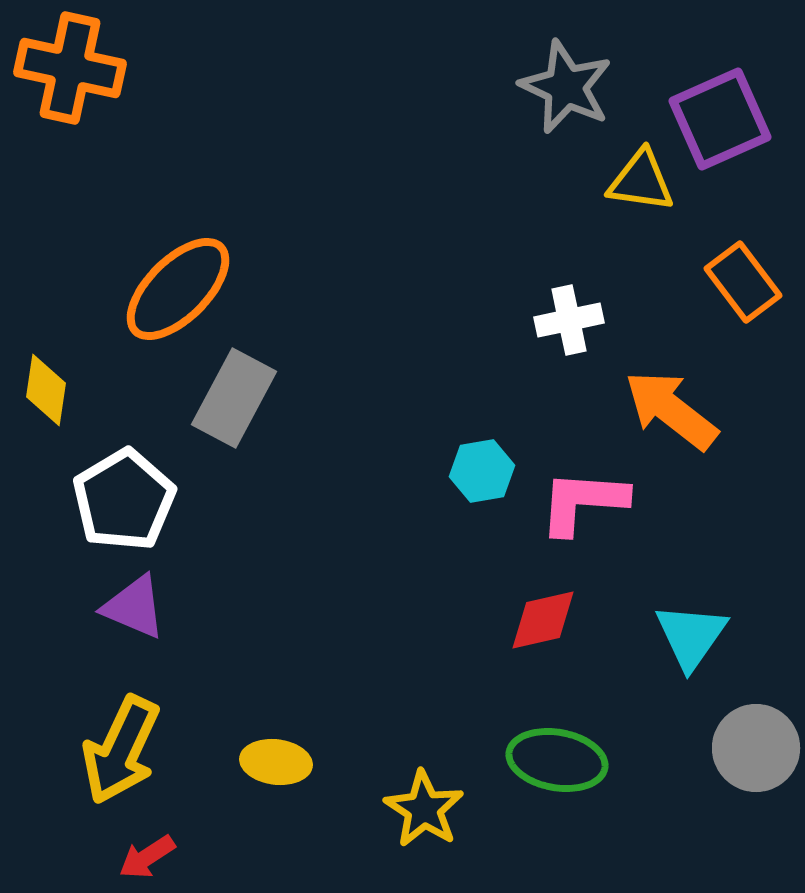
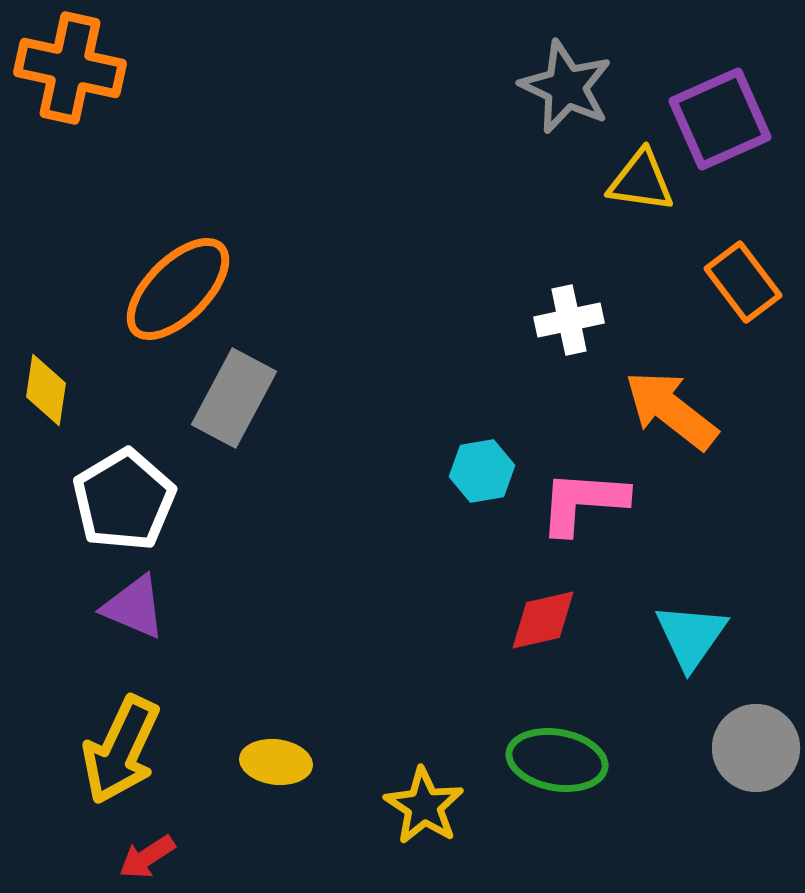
yellow star: moved 3 px up
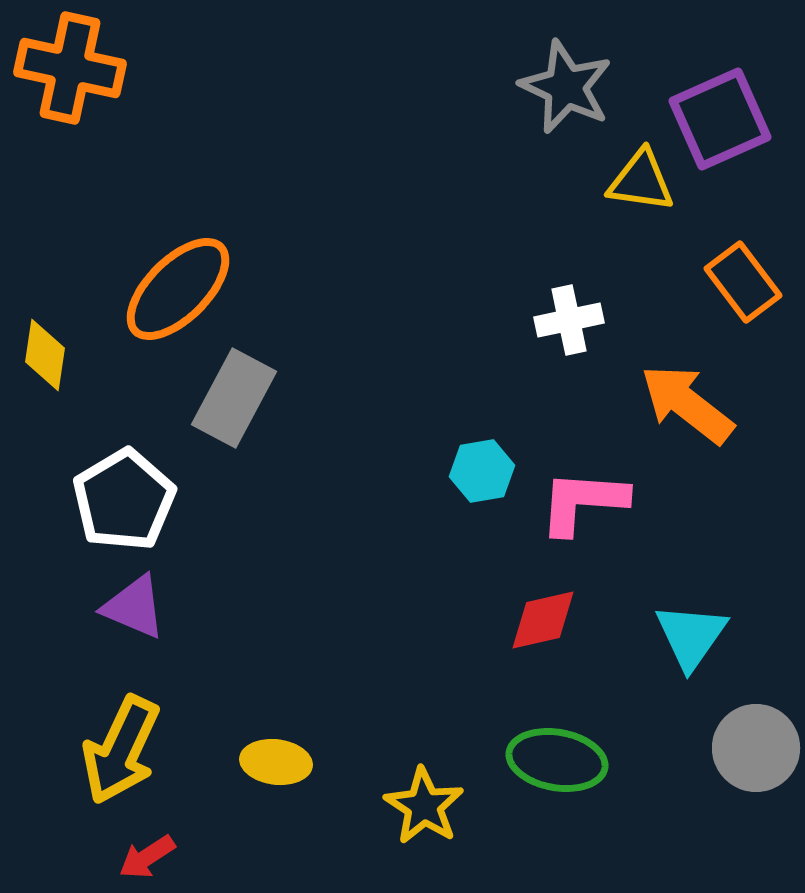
yellow diamond: moved 1 px left, 35 px up
orange arrow: moved 16 px right, 6 px up
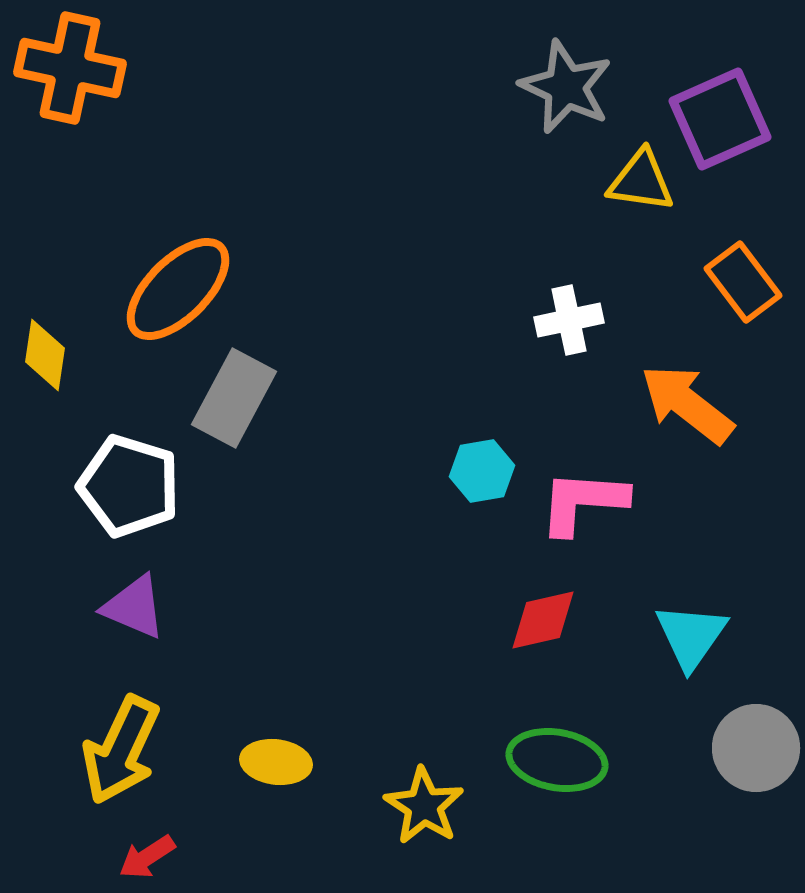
white pentagon: moved 5 px right, 14 px up; rotated 24 degrees counterclockwise
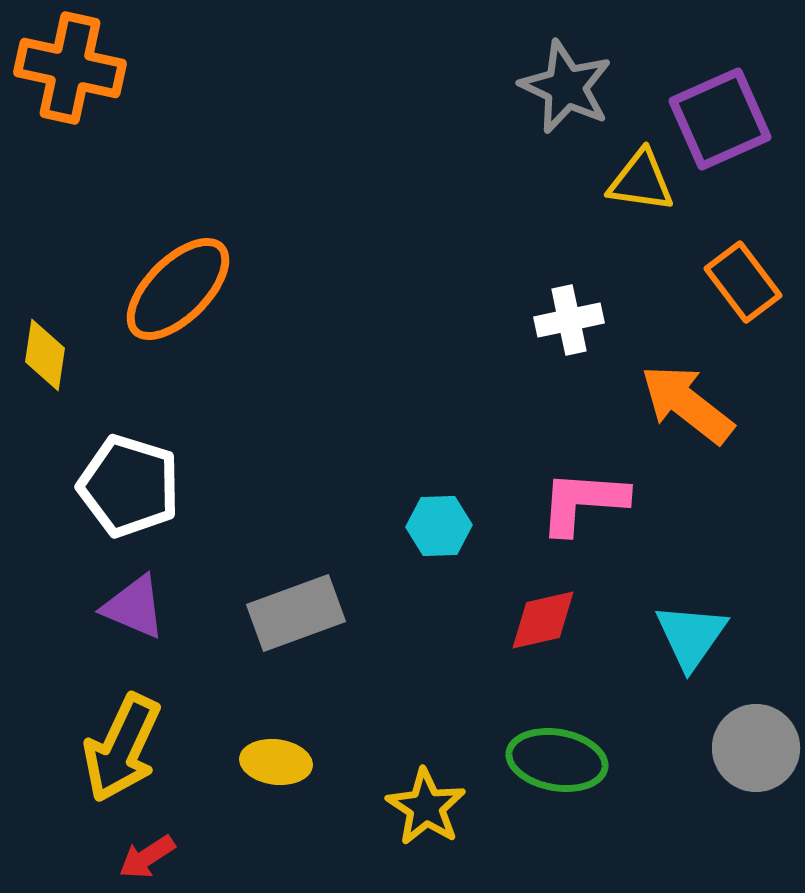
gray rectangle: moved 62 px right, 215 px down; rotated 42 degrees clockwise
cyan hexagon: moved 43 px left, 55 px down; rotated 8 degrees clockwise
yellow arrow: moved 1 px right, 2 px up
yellow star: moved 2 px right, 1 px down
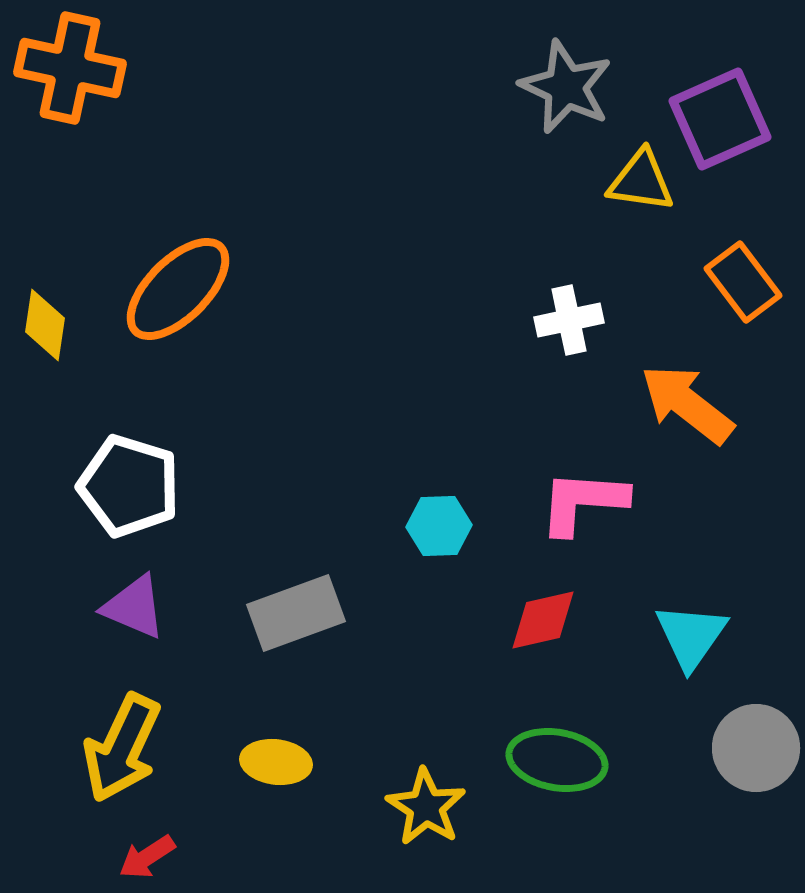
yellow diamond: moved 30 px up
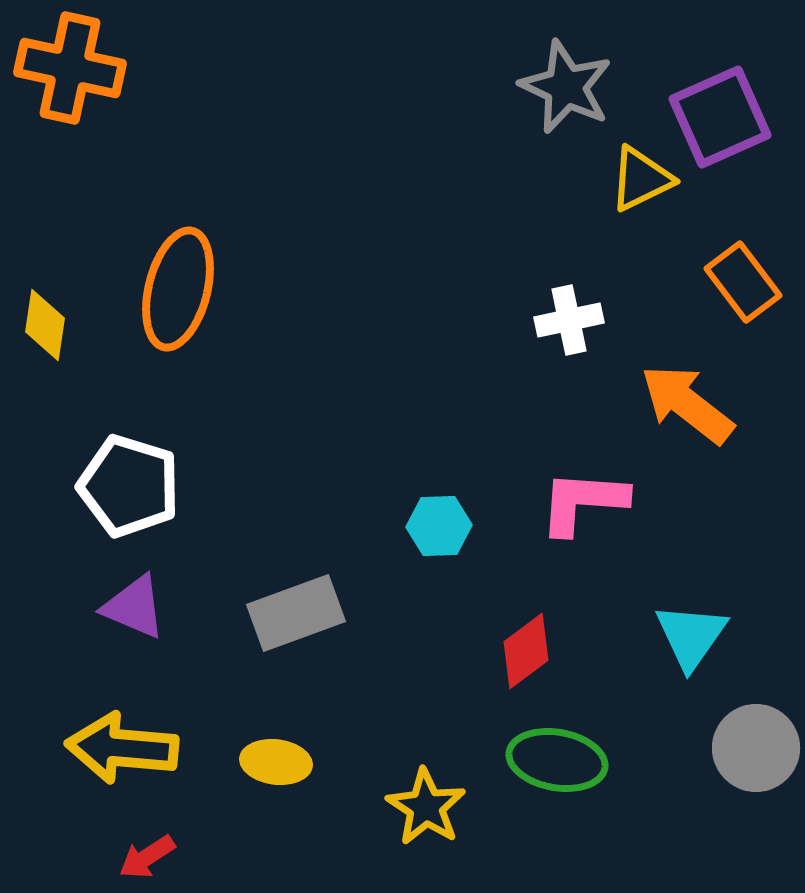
purple square: moved 2 px up
yellow triangle: moved 2 px up; rotated 34 degrees counterclockwise
orange ellipse: rotated 31 degrees counterclockwise
red diamond: moved 17 px left, 31 px down; rotated 24 degrees counterclockwise
yellow arrow: rotated 70 degrees clockwise
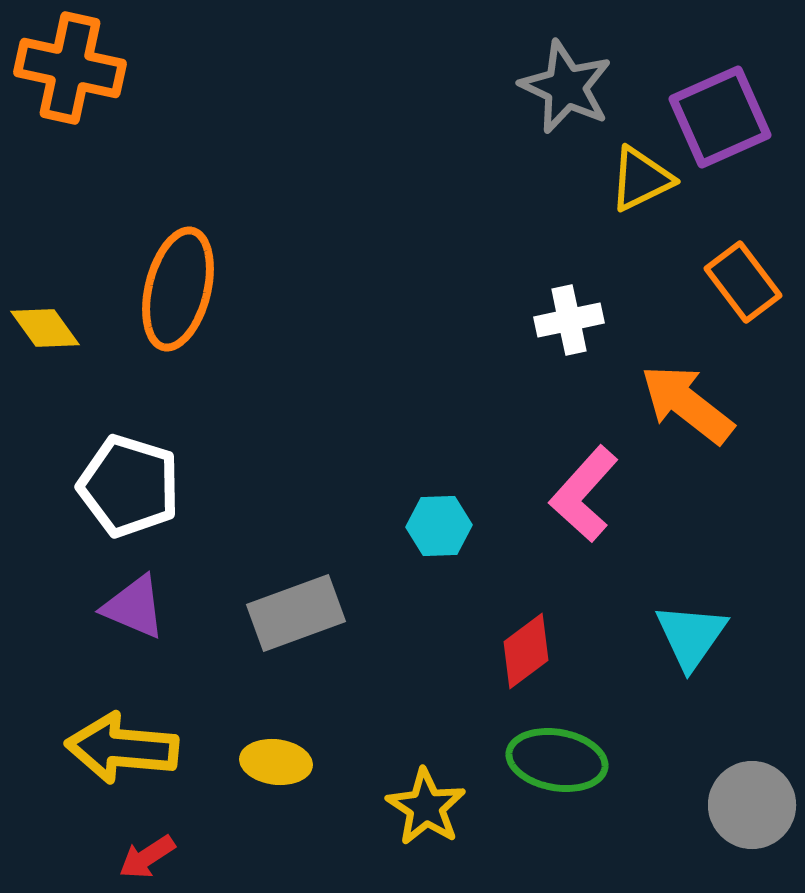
yellow diamond: moved 3 px down; rotated 44 degrees counterclockwise
pink L-shape: moved 1 px right, 8 px up; rotated 52 degrees counterclockwise
gray circle: moved 4 px left, 57 px down
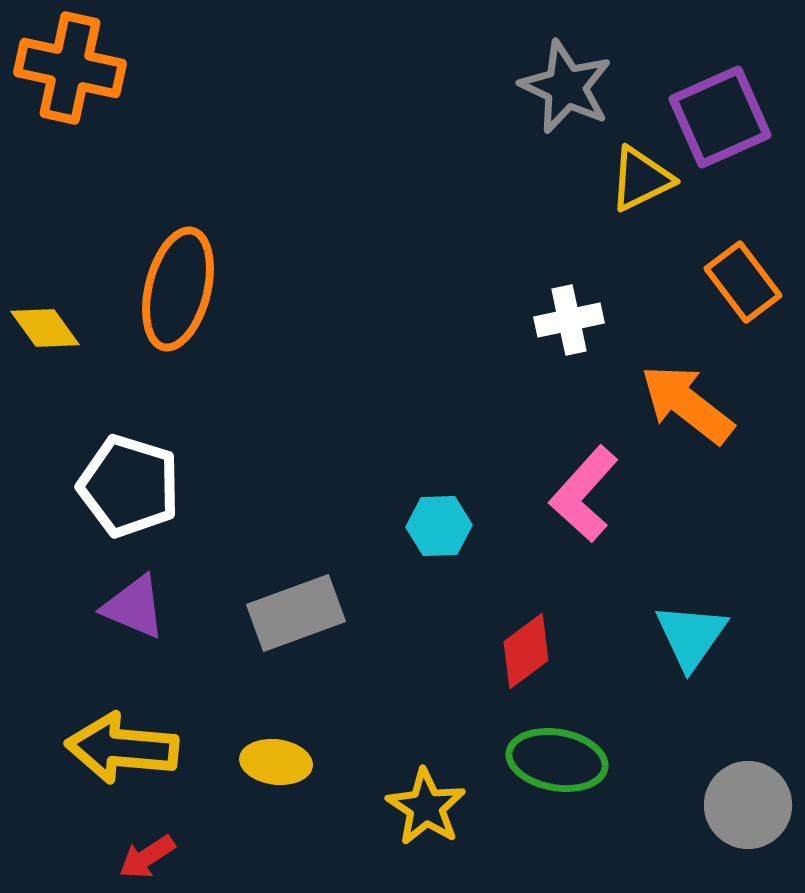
gray circle: moved 4 px left
